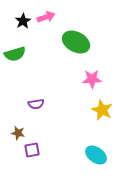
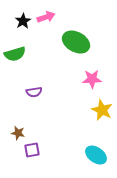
purple semicircle: moved 2 px left, 12 px up
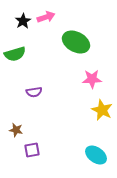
brown star: moved 2 px left, 3 px up
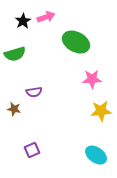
yellow star: moved 1 px left, 1 px down; rotated 30 degrees counterclockwise
brown star: moved 2 px left, 21 px up
purple square: rotated 14 degrees counterclockwise
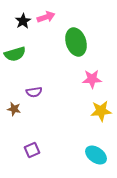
green ellipse: rotated 44 degrees clockwise
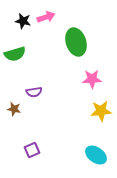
black star: rotated 28 degrees counterclockwise
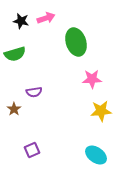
pink arrow: moved 1 px down
black star: moved 2 px left
brown star: rotated 24 degrees clockwise
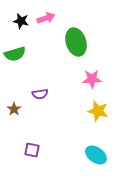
purple semicircle: moved 6 px right, 2 px down
yellow star: moved 3 px left; rotated 20 degrees clockwise
purple square: rotated 35 degrees clockwise
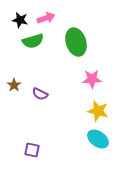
black star: moved 1 px left, 1 px up
green semicircle: moved 18 px right, 13 px up
purple semicircle: rotated 35 degrees clockwise
brown star: moved 24 px up
cyan ellipse: moved 2 px right, 16 px up
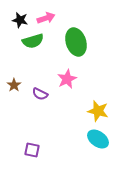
pink star: moved 25 px left; rotated 24 degrees counterclockwise
